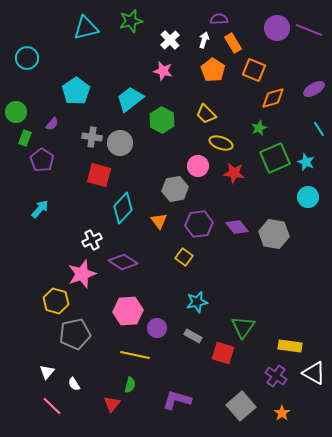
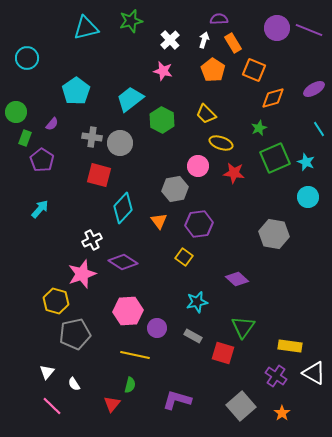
purple diamond at (237, 227): moved 52 px down; rotated 10 degrees counterclockwise
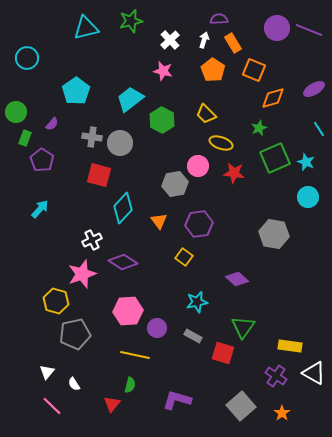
gray hexagon at (175, 189): moved 5 px up
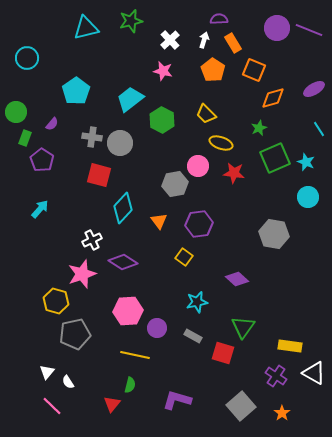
white semicircle at (74, 384): moved 6 px left, 2 px up
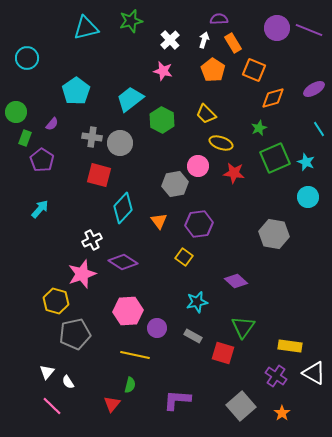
purple diamond at (237, 279): moved 1 px left, 2 px down
purple L-shape at (177, 400): rotated 12 degrees counterclockwise
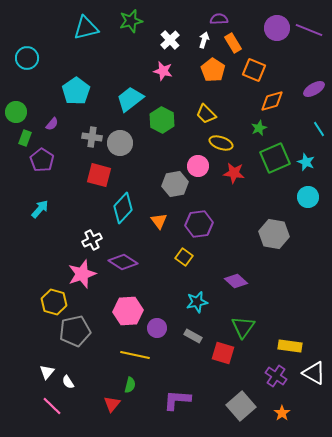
orange diamond at (273, 98): moved 1 px left, 3 px down
yellow hexagon at (56, 301): moved 2 px left, 1 px down
gray pentagon at (75, 334): moved 3 px up
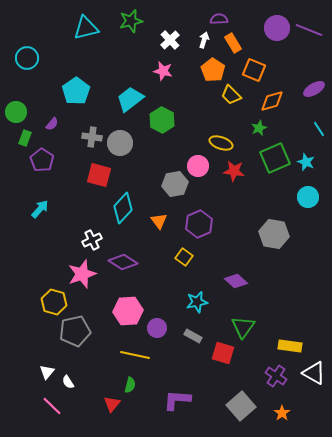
yellow trapezoid at (206, 114): moved 25 px right, 19 px up
red star at (234, 173): moved 2 px up
purple hexagon at (199, 224): rotated 16 degrees counterclockwise
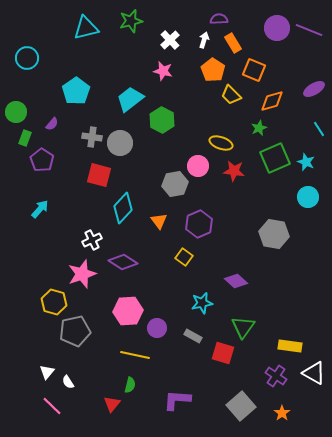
cyan star at (197, 302): moved 5 px right, 1 px down
